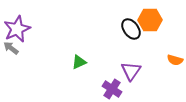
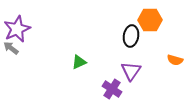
black ellipse: moved 7 px down; rotated 45 degrees clockwise
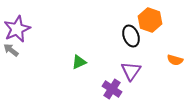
orange hexagon: rotated 20 degrees clockwise
black ellipse: rotated 30 degrees counterclockwise
gray arrow: moved 2 px down
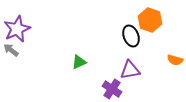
purple triangle: moved 1 px left, 1 px up; rotated 45 degrees clockwise
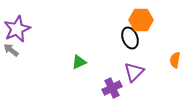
orange hexagon: moved 9 px left; rotated 20 degrees counterclockwise
black ellipse: moved 1 px left, 2 px down
orange semicircle: rotated 84 degrees clockwise
purple triangle: moved 4 px right, 2 px down; rotated 35 degrees counterclockwise
purple cross: moved 1 px up; rotated 30 degrees clockwise
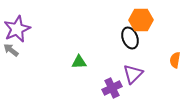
green triangle: rotated 21 degrees clockwise
purple triangle: moved 1 px left, 2 px down
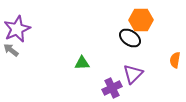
black ellipse: rotated 35 degrees counterclockwise
green triangle: moved 3 px right, 1 px down
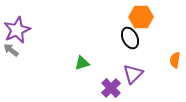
orange hexagon: moved 3 px up
purple star: moved 1 px down
black ellipse: rotated 30 degrees clockwise
green triangle: rotated 14 degrees counterclockwise
purple cross: moved 1 px left; rotated 18 degrees counterclockwise
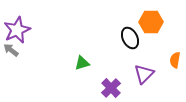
orange hexagon: moved 10 px right, 5 px down
purple triangle: moved 11 px right
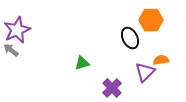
orange hexagon: moved 2 px up
orange semicircle: moved 14 px left; rotated 70 degrees clockwise
purple triangle: moved 1 px right, 2 px up
purple cross: moved 1 px right
